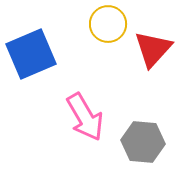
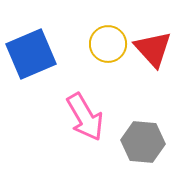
yellow circle: moved 20 px down
red triangle: rotated 24 degrees counterclockwise
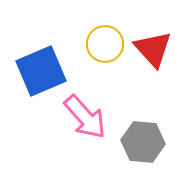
yellow circle: moved 3 px left
blue square: moved 10 px right, 17 px down
pink arrow: rotated 12 degrees counterclockwise
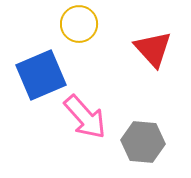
yellow circle: moved 26 px left, 20 px up
blue square: moved 4 px down
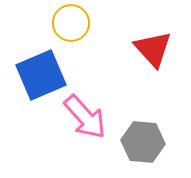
yellow circle: moved 8 px left, 1 px up
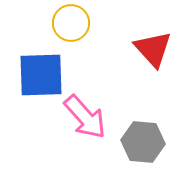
blue square: rotated 21 degrees clockwise
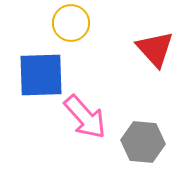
red triangle: moved 2 px right
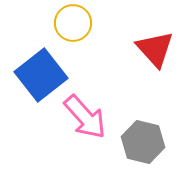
yellow circle: moved 2 px right
blue square: rotated 36 degrees counterclockwise
gray hexagon: rotated 9 degrees clockwise
